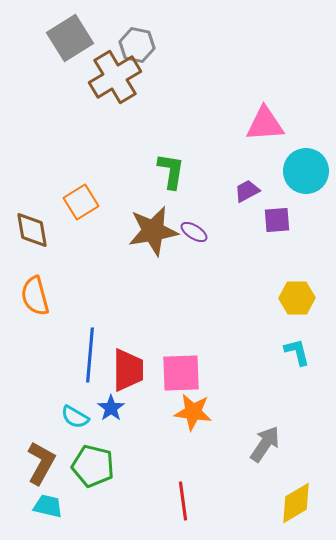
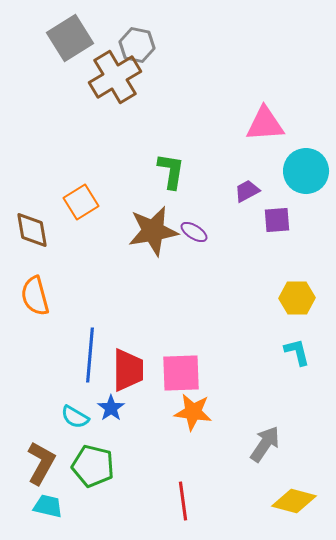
yellow diamond: moved 2 px left, 2 px up; rotated 45 degrees clockwise
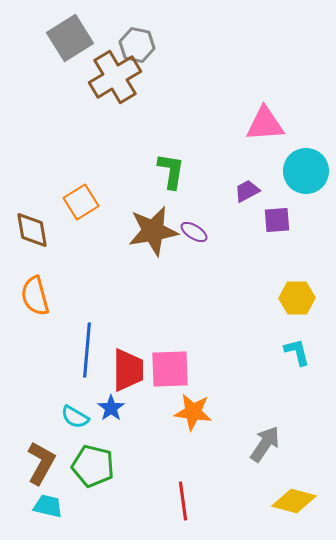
blue line: moved 3 px left, 5 px up
pink square: moved 11 px left, 4 px up
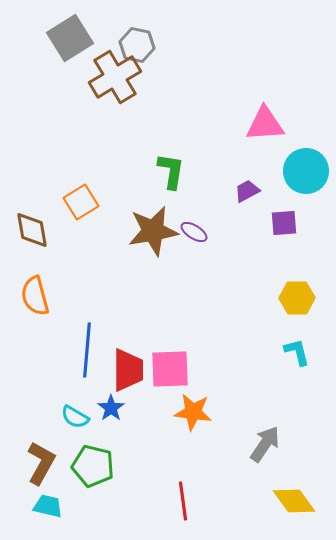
purple square: moved 7 px right, 3 px down
yellow diamond: rotated 39 degrees clockwise
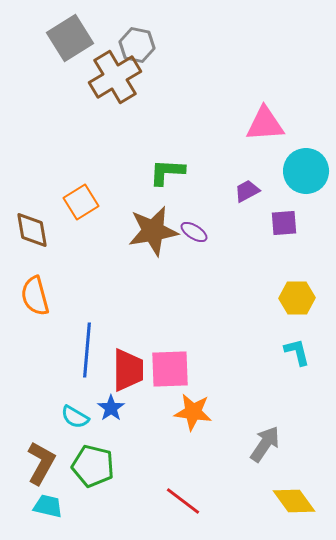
green L-shape: moved 4 px left, 1 px down; rotated 96 degrees counterclockwise
red line: rotated 45 degrees counterclockwise
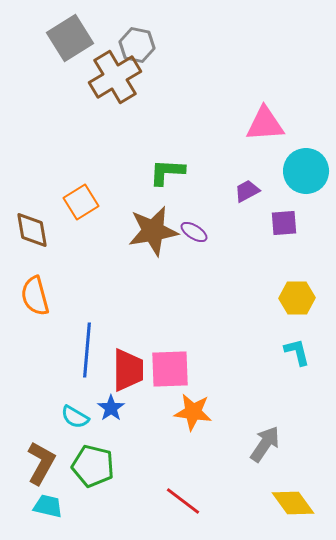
yellow diamond: moved 1 px left, 2 px down
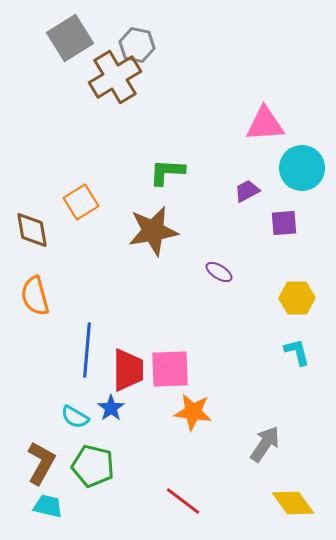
cyan circle: moved 4 px left, 3 px up
purple ellipse: moved 25 px right, 40 px down
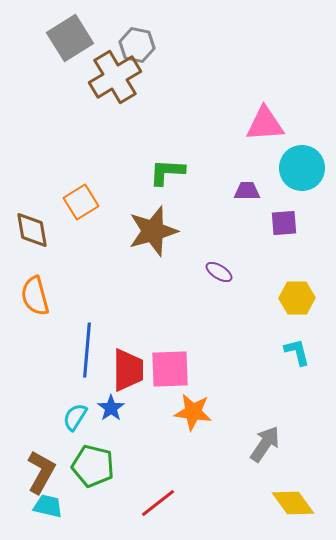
purple trapezoid: rotated 28 degrees clockwise
brown star: rotated 6 degrees counterclockwise
cyan semicircle: rotated 92 degrees clockwise
brown L-shape: moved 9 px down
red line: moved 25 px left, 2 px down; rotated 75 degrees counterclockwise
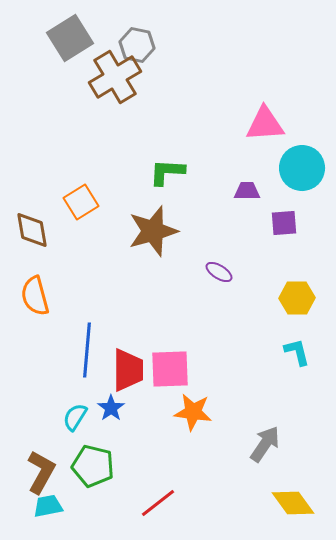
cyan trapezoid: rotated 24 degrees counterclockwise
